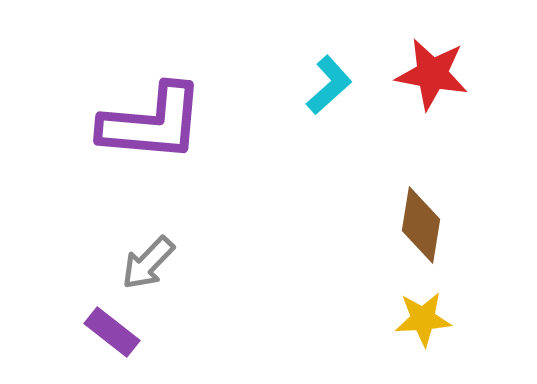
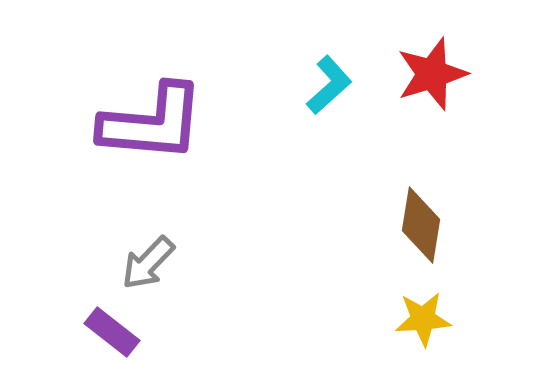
red star: rotated 28 degrees counterclockwise
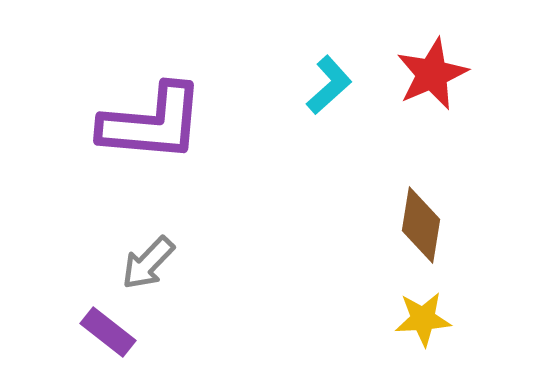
red star: rotated 6 degrees counterclockwise
purple rectangle: moved 4 px left
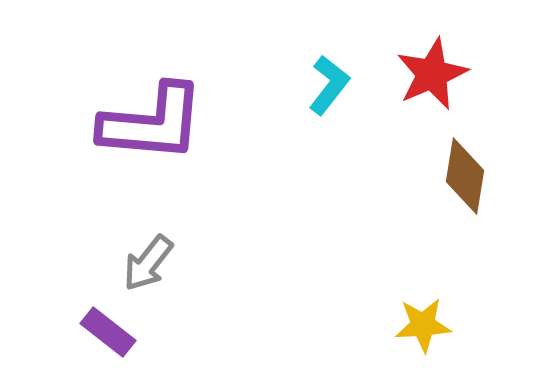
cyan L-shape: rotated 10 degrees counterclockwise
brown diamond: moved 44 px right, 49 px up
gray arrow: rotated 6 degrees counterclockwise
yellow star: moved 6 px down
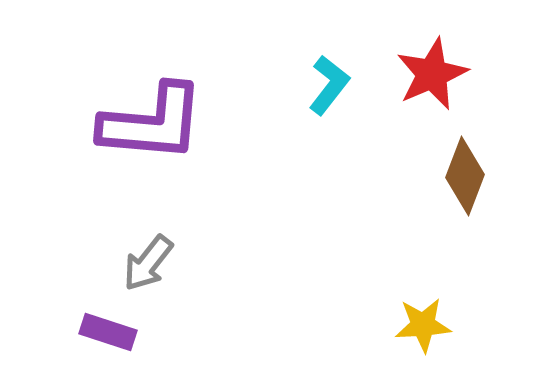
brown diamond: rotated 12 degrees clockwise
purple rectangle: rotated 20 degrees counterclockwise
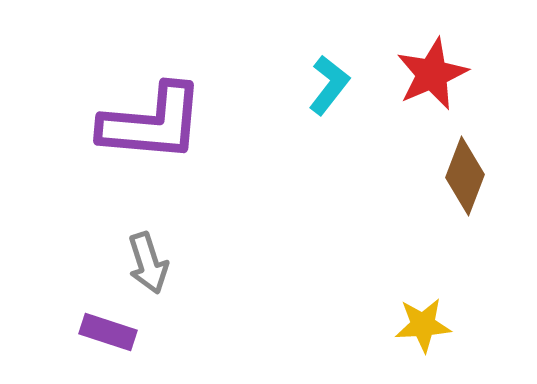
gray arrow: rotated 56 degrees counterclockwise
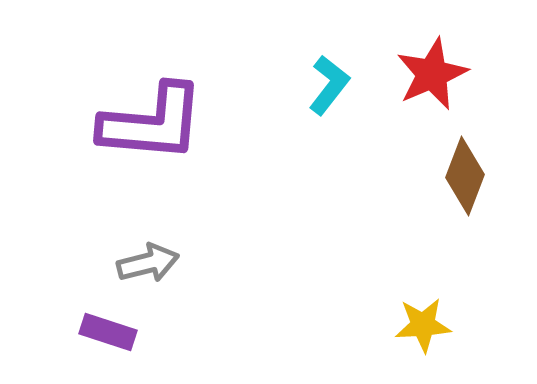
gray arrow: rotated 86 degrees counterclockwise
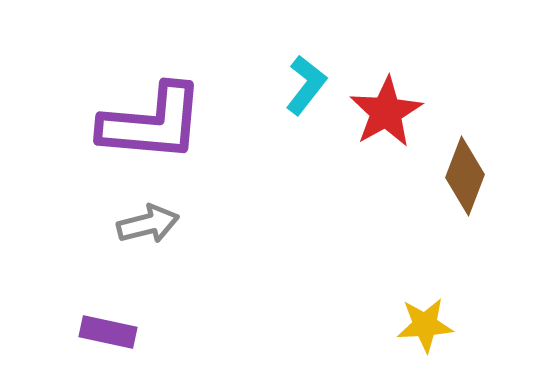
red star: moved 46 px left, 38 px down; rotated 6 degrees counterclockwise
cyan L-shape: moved 23 px left
gray arrow: moved 39 px up
yellow star: moved 2 px right
purple rectangle: rotated 6 degrees counterclockwise
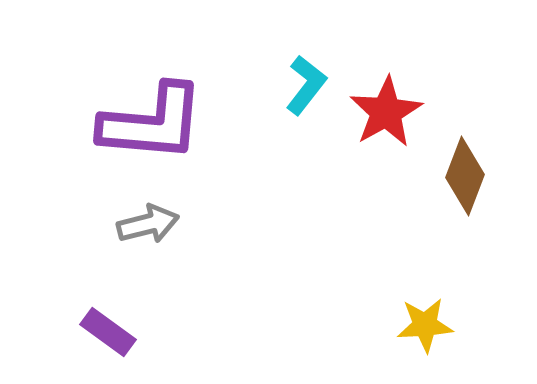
purple rectangle: rotated 24 degrees clockwise
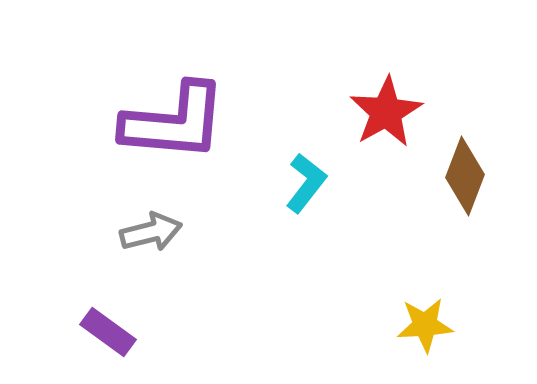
cyan L-shape: moved 98 px down
purple L-shape: moved 22 px right, 1 px up
gray arrow: moved 3 px right, 8 px down
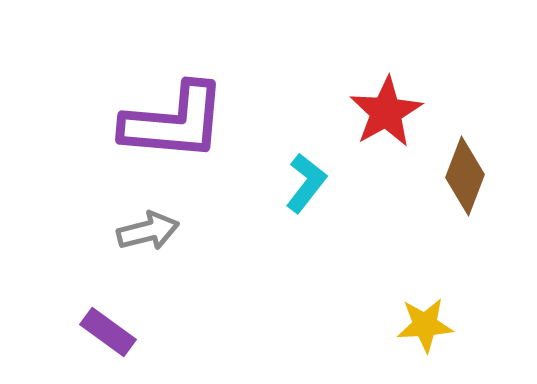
gray arrow: moved 3 px left, 1 px up
